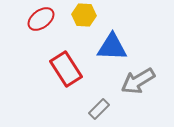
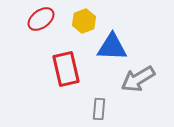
yellow hexagon: moved 6 px down; rotated 25 degrees counterclockwise
red rectangle: rotated 20 degrees clockwise
gray arrow: moved 2 px up
gray rectangle: rotated 40 degrees counterclockwise
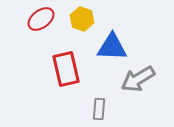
yellow hexagon: moved 2 px left, 2 px up; rotated 20 degrees counterclockwise
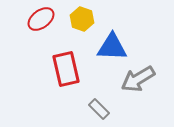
gray rectangle: rotated 50 degrees counterclockwise
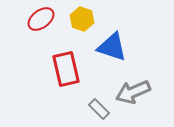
blue triangle: rotated 16 degrees clockwise
gray arrow: moved 5 px left, 13 px down; rotated 8 degrees clockwise
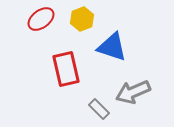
yellow hexagon: rotated 20 degrees clockwise
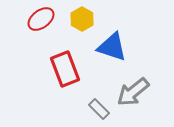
yellow hexagon: rotated 10 degrees counterclockwise
red rectangle: moved 1 px left; rotated 8 degrees counterclockwise
gray arrow: rotated 16 degrees counterclockwise
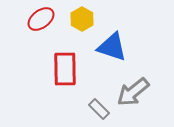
red rectangle: rotated 20 degrees clockwise
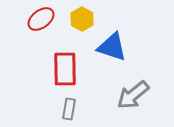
gray arrow: moved 3 px down
gray rectangle: moved 30 px left; rotated 55 degrees clockwise
